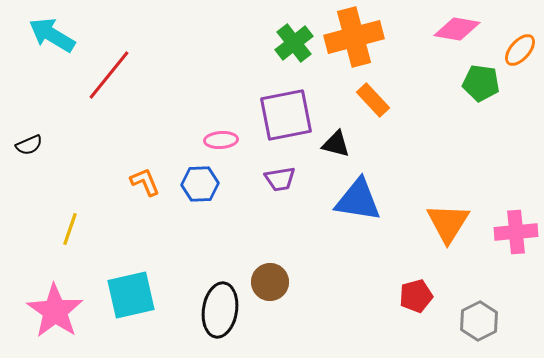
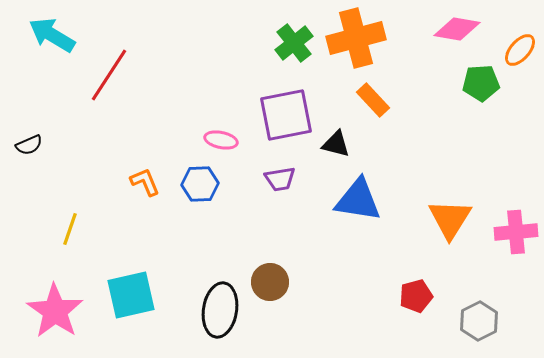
orange cross: moved 2 px right, 1 px down
red line: rotated 6 degrees counterclockwise
green pentagon: rotated 12 degrees counterclockwise
pink ellipse: rotated 16 degrees clockwise
orange triangle: moved 2 px right, 4 px up
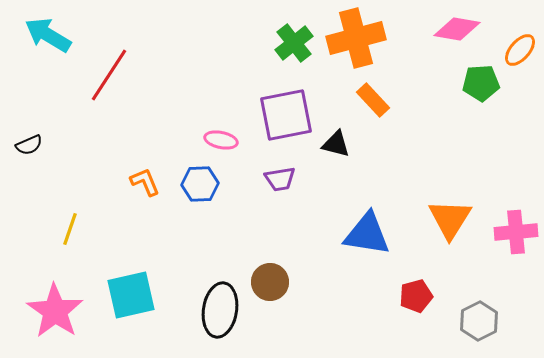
cyan arrow: moved 4 px left
blue triangle: moved 9 px right, 34 px down
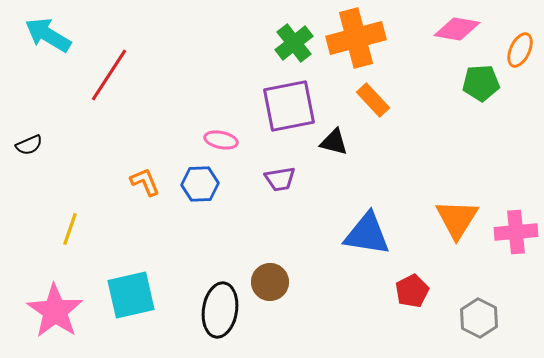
orange ellipse: rotated 16 degrees counterclockwise
purple square: moved 3 px right, 9 px up
black triangle: moved 2 px left, 2 px up
orange triangle: moved 7 px right
red pentagon: moved 4 px left, 5 px up; rotated 12 degrees counterclockwise
gray hexagon: moved 3 px up; rotated 6 degrees counterclockwise
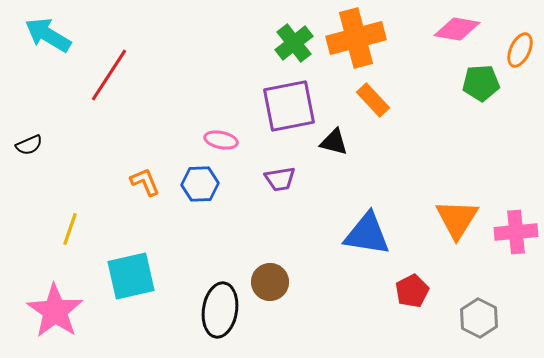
cyan square: moved 19 px up
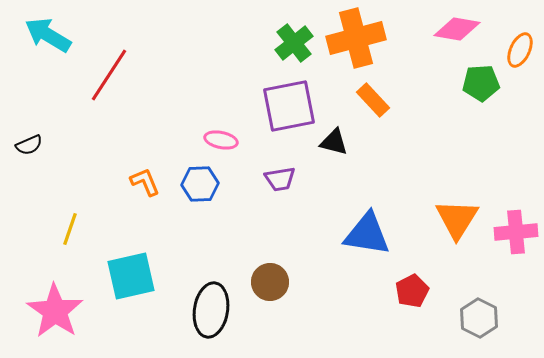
black ellipse: moved 9 px left
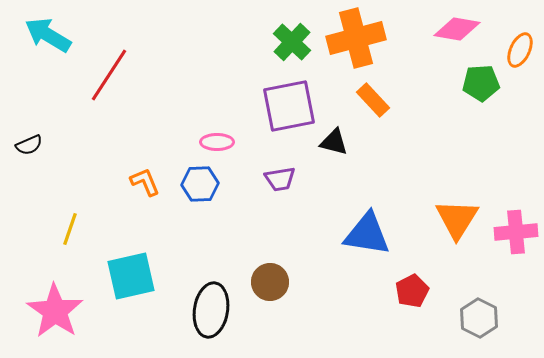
green cross: moved 2 px left, 1 px up; rotated 9 degrees counterclockwise
pink ellipse: moved 4 px left, 2 px down; rotated 12 degrees counterclockwise
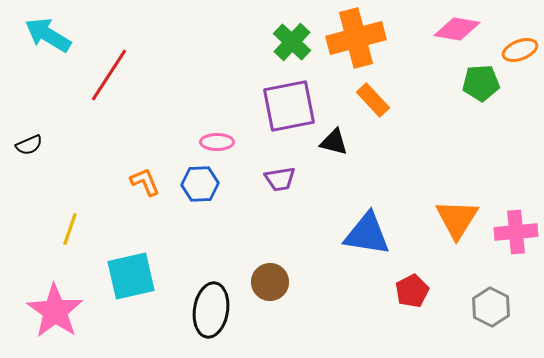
orange ellipse: rotated 44 degrees clockwise
gray hexagon: moved 12 px right, 11 px up
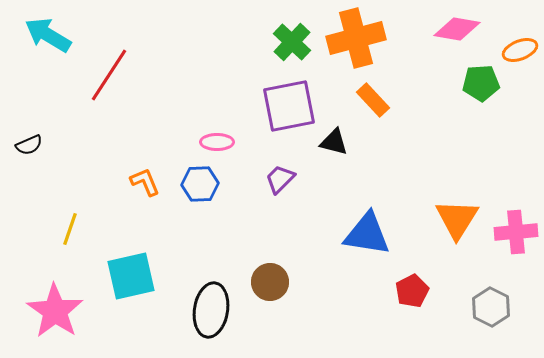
purple trapezoid: rotated 144 degrees clockwise
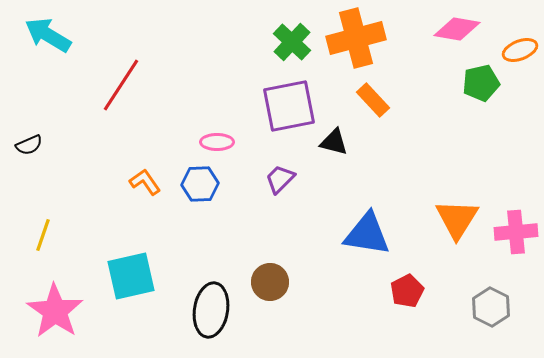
red line: moved 12 px right, 10 px down
green pentagon: rotated 9 degrees counterclockwise
orange L-shape: rotated 12 degrees counterclockwise
yellow line: moved 27 px left, 6 px down
red pentagon: moved 5 px left
